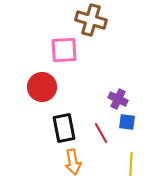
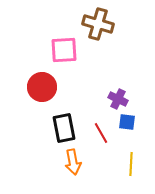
brown cross: moved 7 px right, 4 px down
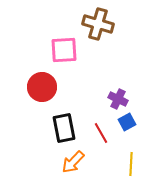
blue square: rotated 36 degrees counterclockwise
orange arrow: rotated 55 degrees clockwise
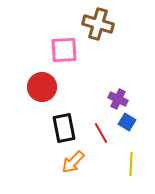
blue square: rotated 30 degrees counterclockwise
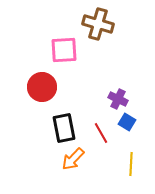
orange arrow: moved 3 px up
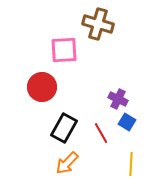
black rectangle: rotated 40 degrees clockwise
orange arrow: moved 6 px left, 4 px down
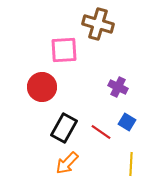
purple cross: moved 12 px up
red line: moved 1 px up; rotated 25 degrees counterclockwise
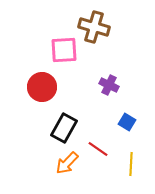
brown cross: moved 4 px left, 3 px down
purple cross: moved 9 px left, 2 px up
red line: moved 3 px left, 17 px down
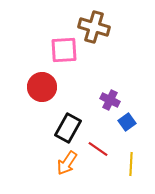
purple cross: moved 1 px right, 15 px down
blue square: rotated 24 degrees clockwise
black rectangle: moved 4 px right
orange arrow: rotated 10 degrees counterclockwise
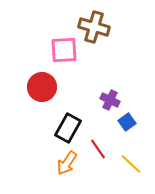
red line: rotated 20 degrees clockwise
yellow line: rotated 50 degrees counterclockwise
